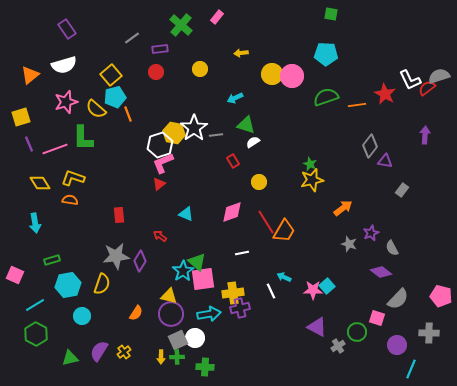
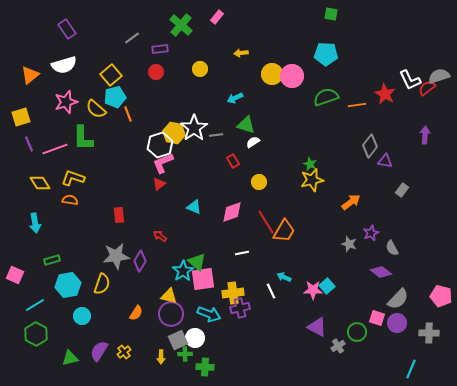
orange arrow at (343, 208): moved 8 px right, 6 px up
cyan triangle at (186, 214): moved 8 px right, 7 px up
cyan arrow at (209, 314): rotated 30 degrees clockwise
purple circle at (397, 345): moved 22 px up
green cross at (177, 357): moved 8 px right, 3 px up
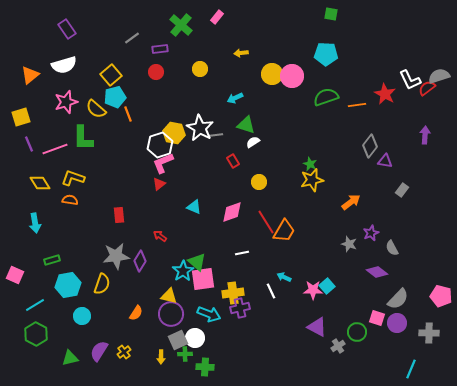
white star at (194, 128): moved 6 px right; rotated 8 degrees counterclockwise
purple diamond at (381, 272): moved 4 px left
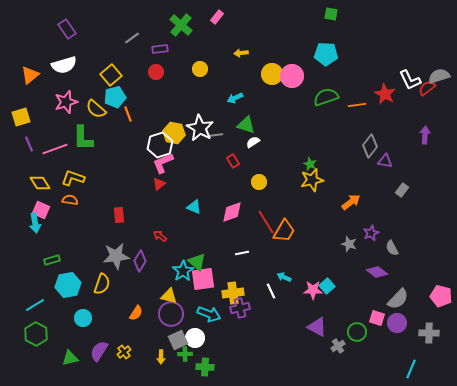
pink square at (15, 275): moved 26 px right, 65 px up
cyan circle at (82, 316): moved 1 px right, 2 px down
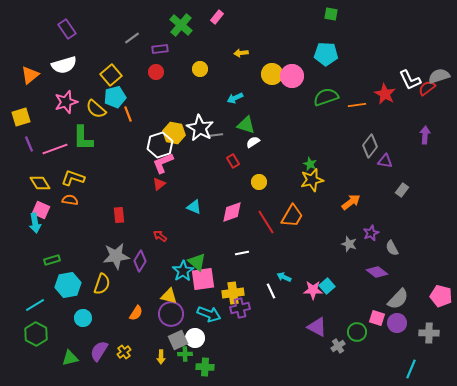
orange trapezoid at (284, 231): moved 8 px right, 15 px up
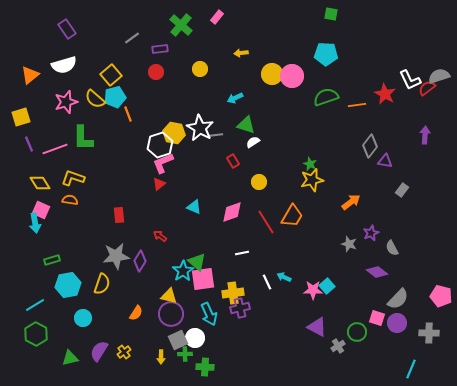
yellow semicircle at (96, 109): moved 1 px left, 10 px up
white line at (271, 291): moved 4 px left, 9 px up
cyan arrow at (209, 314): rotated 45 degrees clockwise
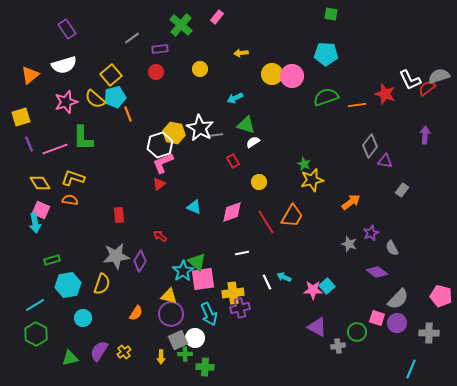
red star at (385, 94): rotated 10 degrees counterclockwise
green star at (310, 164): moved 6 px left
gray cross at (338, 346): rotated 24 degrees clockwise
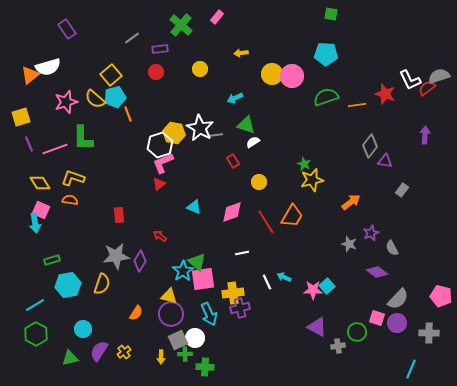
white semicircle at (64, 65): moved 16 px left, 2 px down
cyan circle at (83, 318): moved 11 px down
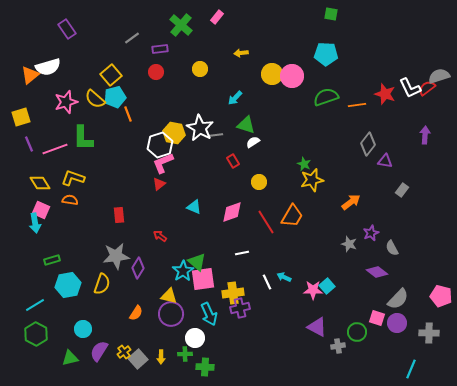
white L-shape at (410, 80): moved 8 px down
cyan arrow at (235, 98): rotated 21 degrees counterclockwise
gray diamond at (370, 146): moved 2 px left, 2 px up
purple diamond at (140, 261): moved 2 px left, 7 px down
gray square at (178, 340): moved 40 px left, 19 px down; rotated 18 degrees counterclockwise
